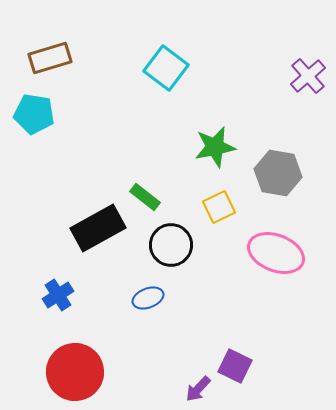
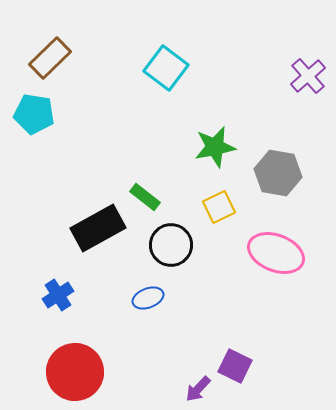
brown rectangle: rotated 27 degrees counterclockwise
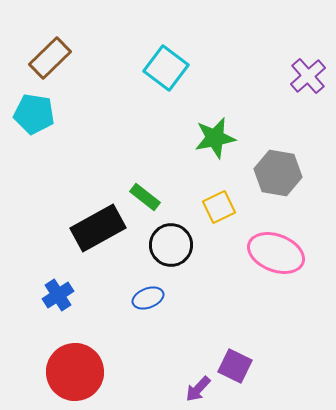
green star: moved 9 px up
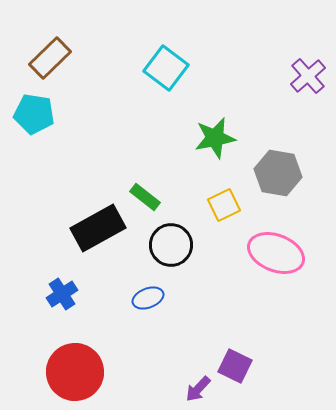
yellow square: moved 5 px right, 2 px up
blue cross: moved 4 px right, 1 px up
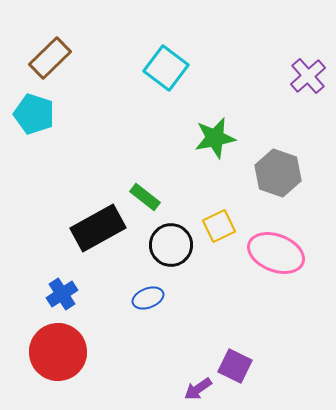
cyan pentagon: rotated 9 degrees clockwise
gray hexagon: rotated 9 degrees clockwise
yellow square: moved 5 px left, 21 px down
red circle: moved 17 px left, 20 px up
purple arrow: rotated 12 degrees clockwise
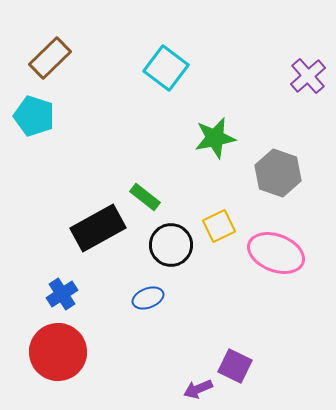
cyan pentagon: moved 2 px down
purple arrow: rotated 12 degrees clockwise
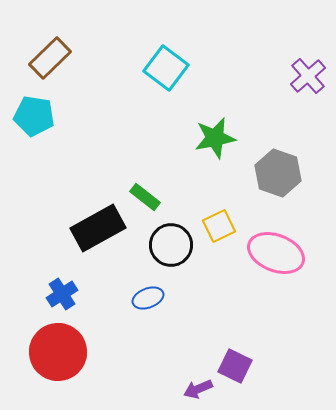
cyan pentagon: rotated 9 degrees counterclockwise
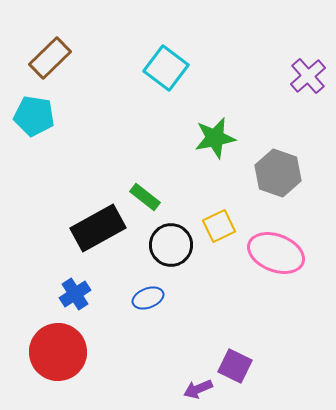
blue cross: moved 13 px right
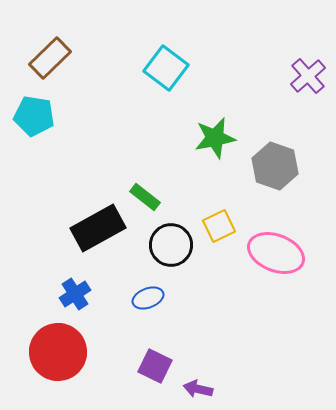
gray hexagon: moved 3 px left, 7 px up
purple square: moved 80 px left
purple arrow: rotated 36 degrees clockwise
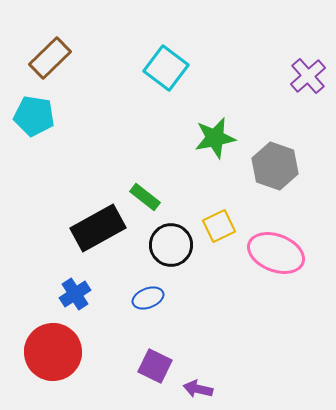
red circle: moved 5 px left
